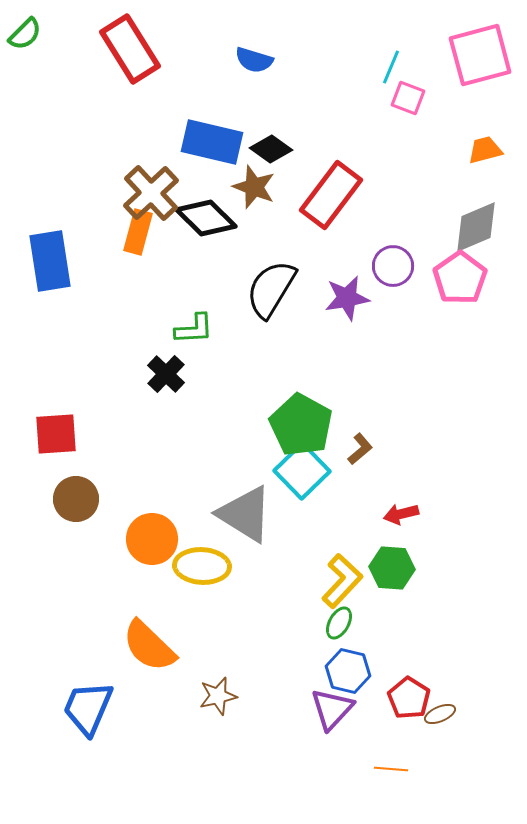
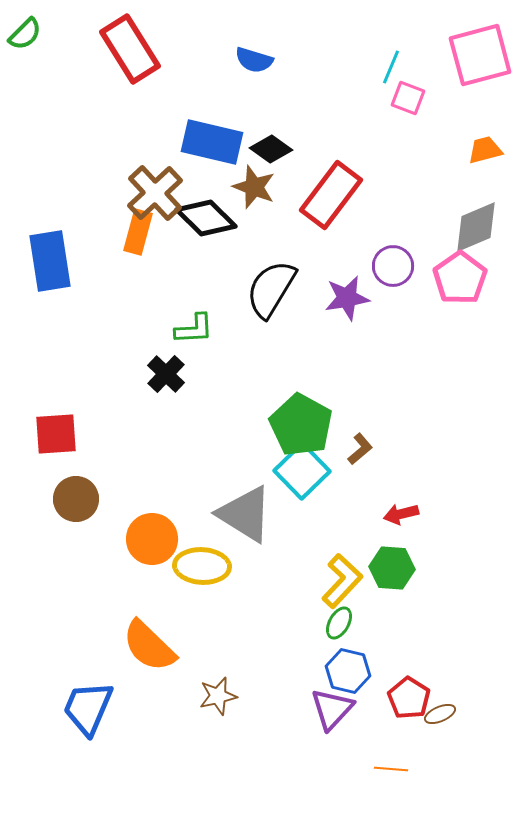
brown cross at (151, 193): moved 4 px right
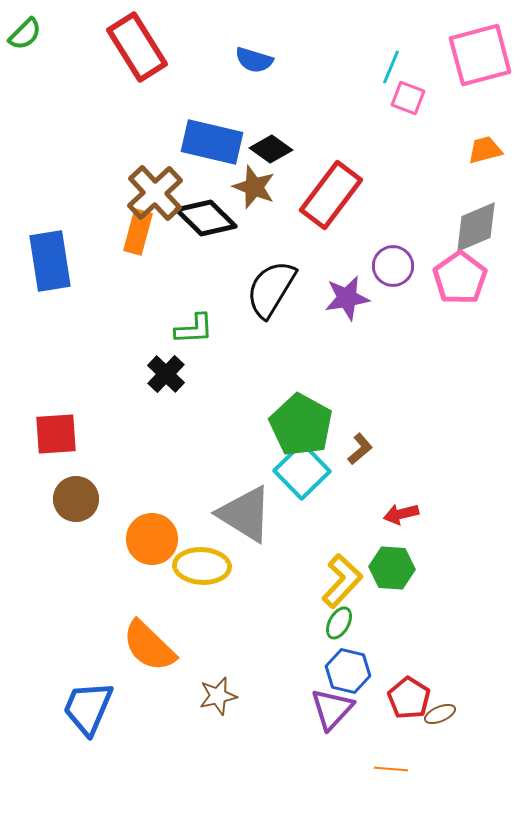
red rectangle at (130, 49): moved 7 px right, 2 px up
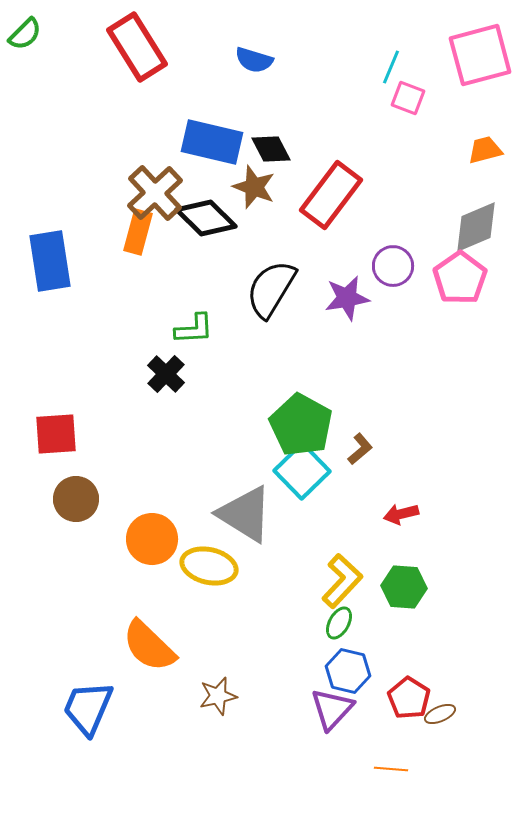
black diamond at (271, 149): rotated 27 degrees clockwise
yellow ellipse at (202, 566): moved 7 px right; rotated 10 degrees clockwise
green hexagon at (392, 568): moved 12 px right, 19 px down
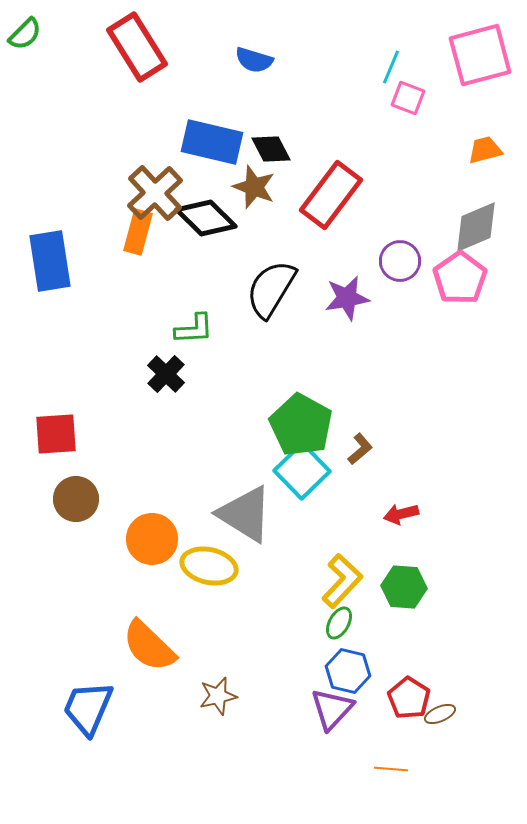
purple circle at (393, 266): moved 7 px right, 5 px up
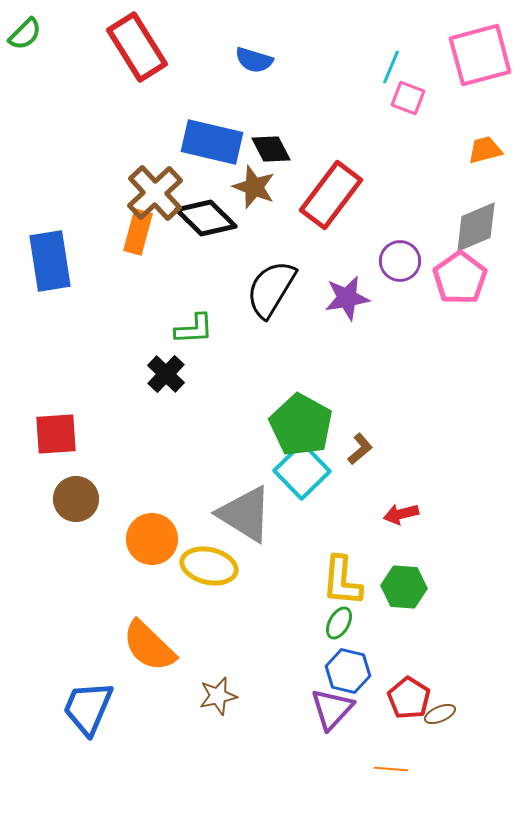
yellow L-shape at (342, 581): rotated 142 degrees clockwise
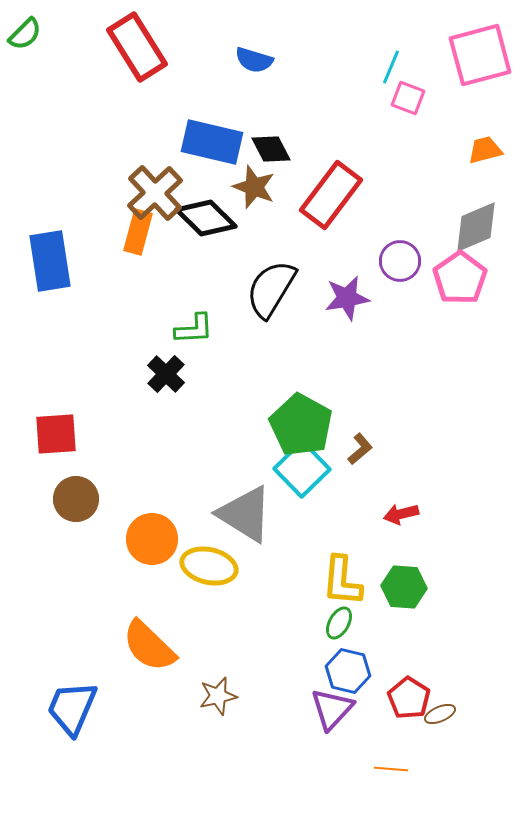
cyan square at (302, 471): moved 2 px up
blue trapezoid at (88, 708): moved 16 px left
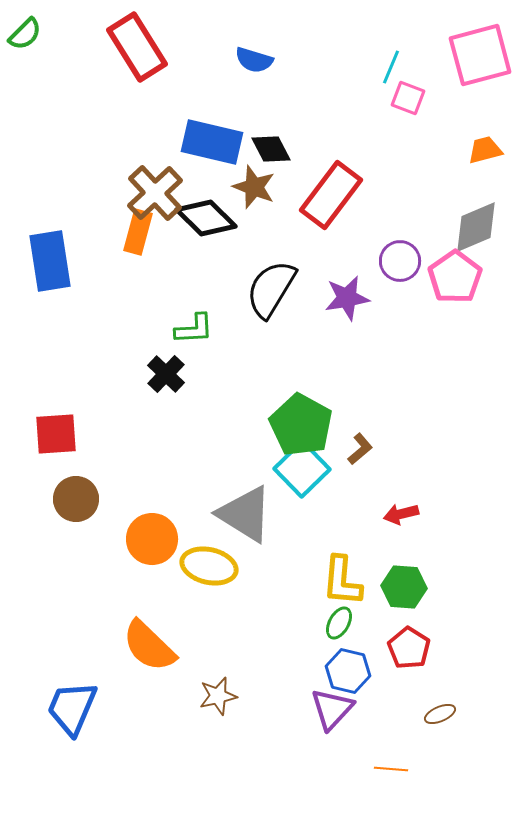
pink pentagon at (460, 278): moved 5 px left, 1 px up
red pentagon at (409, 698): moved 50 px up
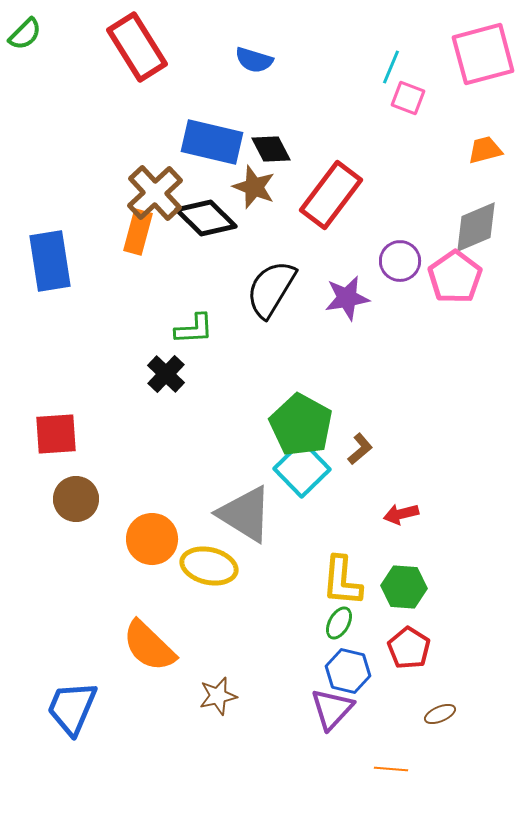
pink square at (480, 55): moved 3 px right, 1 px up
